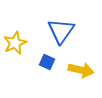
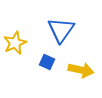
blue triangle: moved 1 px up
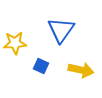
yellow star: rotated 20 degrees clockwise
blue square: moved 6 px left, 4 px down
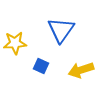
yellow arrow: rotated 150 degrees clockwise
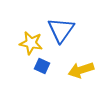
yellow star: moved 16 px right; rotated 15 degrees clockwise
blue square: moved 1 px right
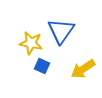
blue triangle: moved 1 px down
yellow arrow: moved 2 px right, 1 px up; rotated 15 degrees counterclockwise
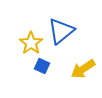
blue triangle: rotated 16 degrees clockwise
yellow star: rotated 25 degrees clockwise
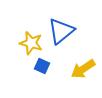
yellow star: rotated 20 degrees counterclockwise
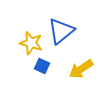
yellow arrow: moved 2 px left
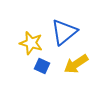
blue triangle: moved 3 px right, 1 px down
yellow arrow: moved 5 px left, 5 px up
